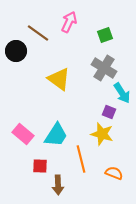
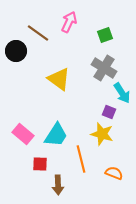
red square: moved 2 px up
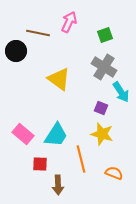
brown line: rotated 25 degrees counterclockwise
gray cross: moved 1 px up
cyan arrow: moved 1 px left, 1 px up
purple square: moved 8 px left, 4 px up
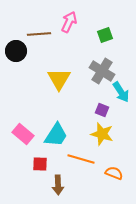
brown line: moved 1 px right, 1 px down; rotated 15 degrees counterclockwise
gray cross: moved 2 px left, 4 px down
yellow triangle: rotated 25 degrees clockwise
purple square: moved 1 px right, 2 px down
orange line: rotated 60 degrees counterclockwise
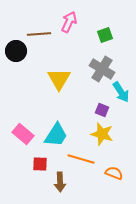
gray cross: moved 2 px up
brown arrow: moved 2 px right, 3 px up
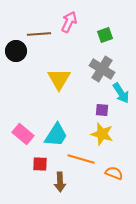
cyan arrow: moved 1 px down
purple square: rotated 16 degrees counterclockwise
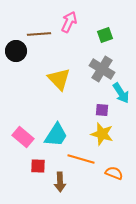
yellow triangle: rotated 15 degrees counterclockwise
pink rectangle: moved 3 px down
red square: moved 2 px left, 2 px down
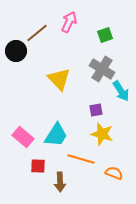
brown line: moved 2 px left, 1 px up; rotated 35 degrees counterclockwise
cyan arrow: moved 2 px up
purple square: moved 6 px left; rotated 16 degrees counterclockwise
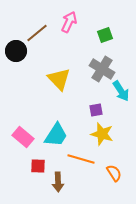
orange semicircle: rotated 36 degrees clockwise
brown arrow: moved 2 px left
